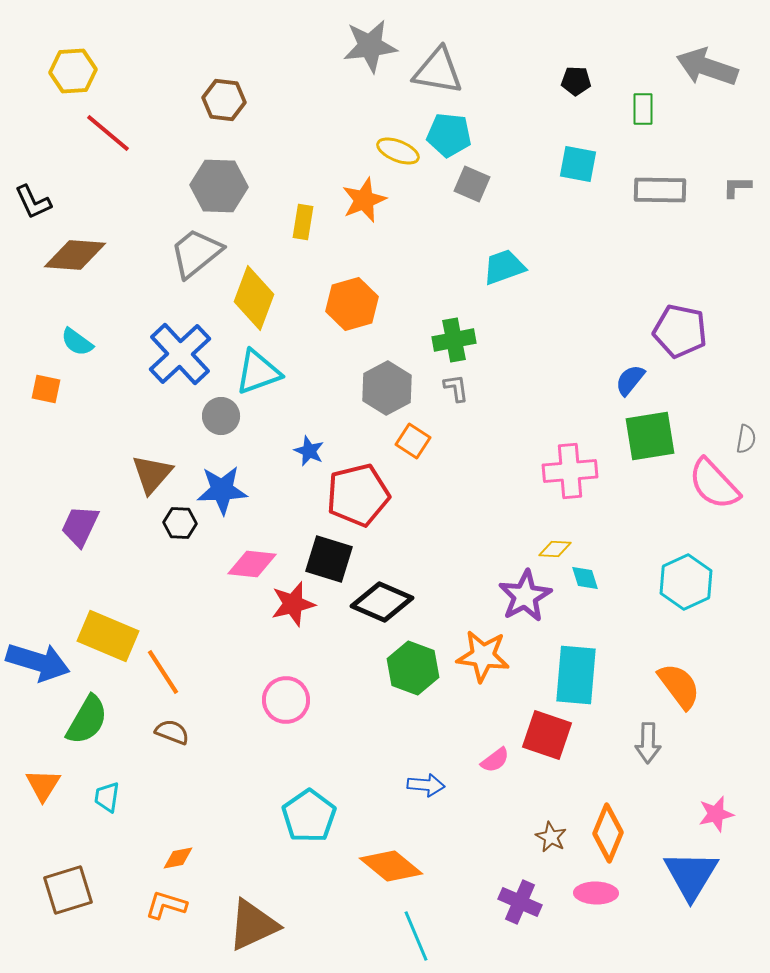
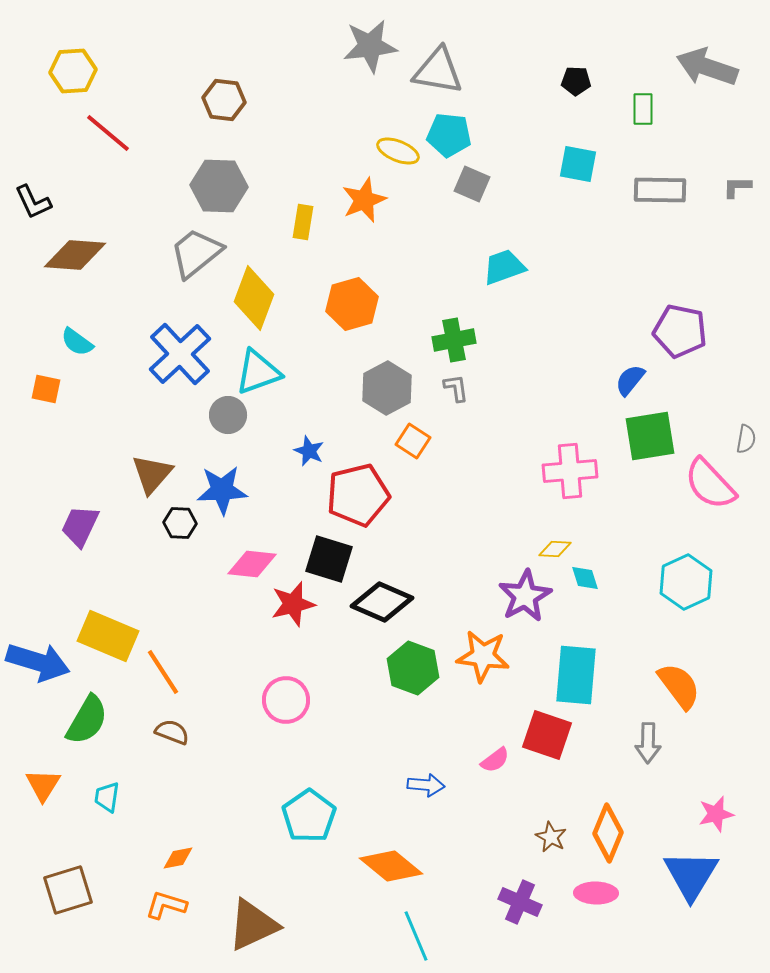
gray circle at (221, 416): moved 7 px right, 1 px up
pink semicircle at (714, 484): moved 4 px left
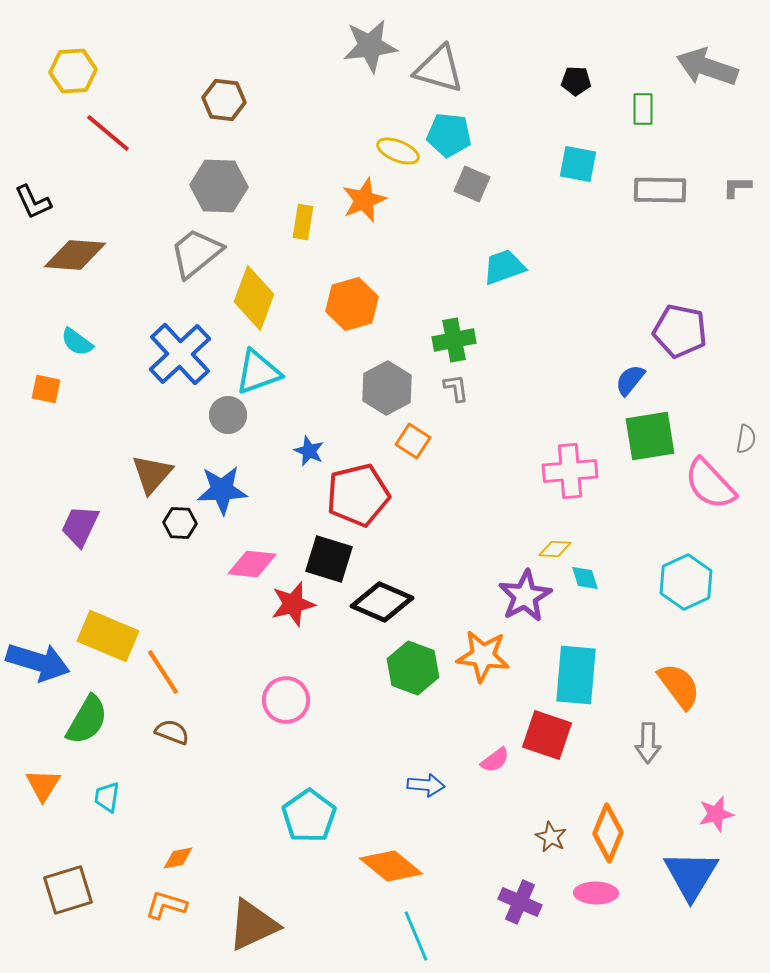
gray triangle at (438, 71): moved 1 px right, 2 px up; rotated 6 degrees clockwise
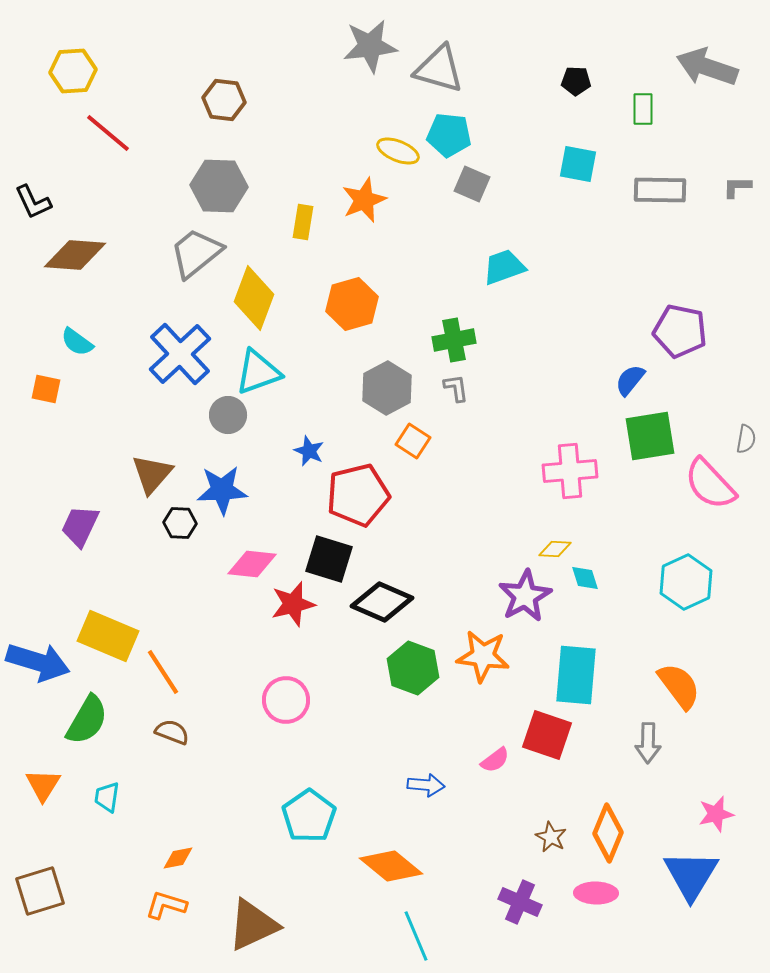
brown square at (68, 890): moved 28 px left, 1 px down
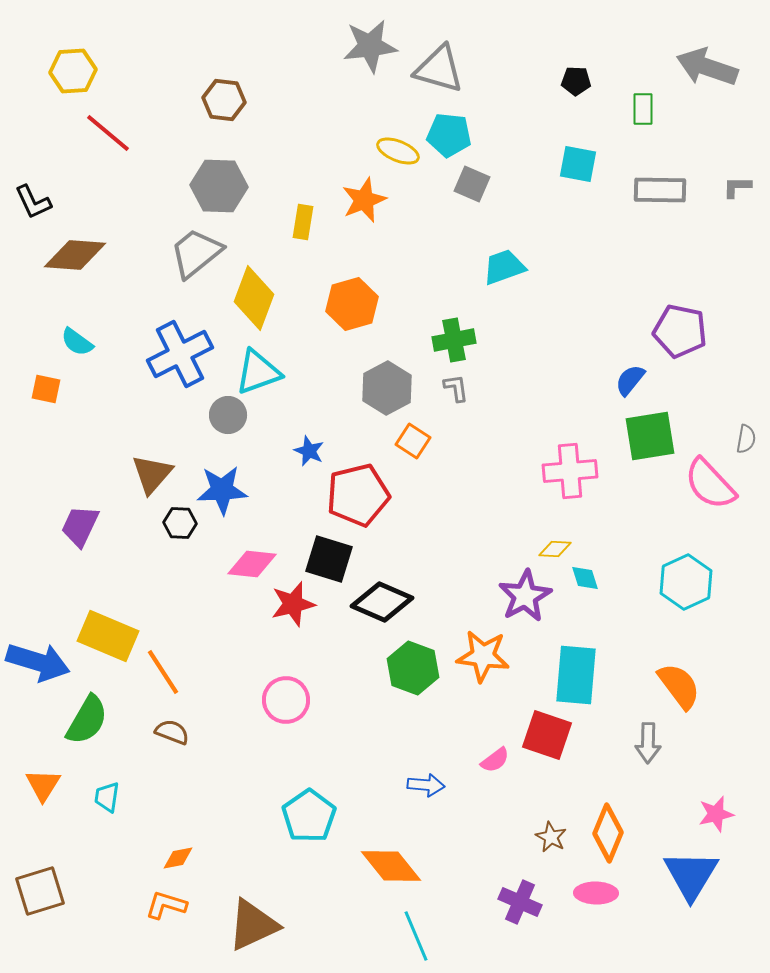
blue cross at (180, 354): rotated 16 degrees clockwise
orange diamond at (391, 866): rotated 12 degrees clockwise
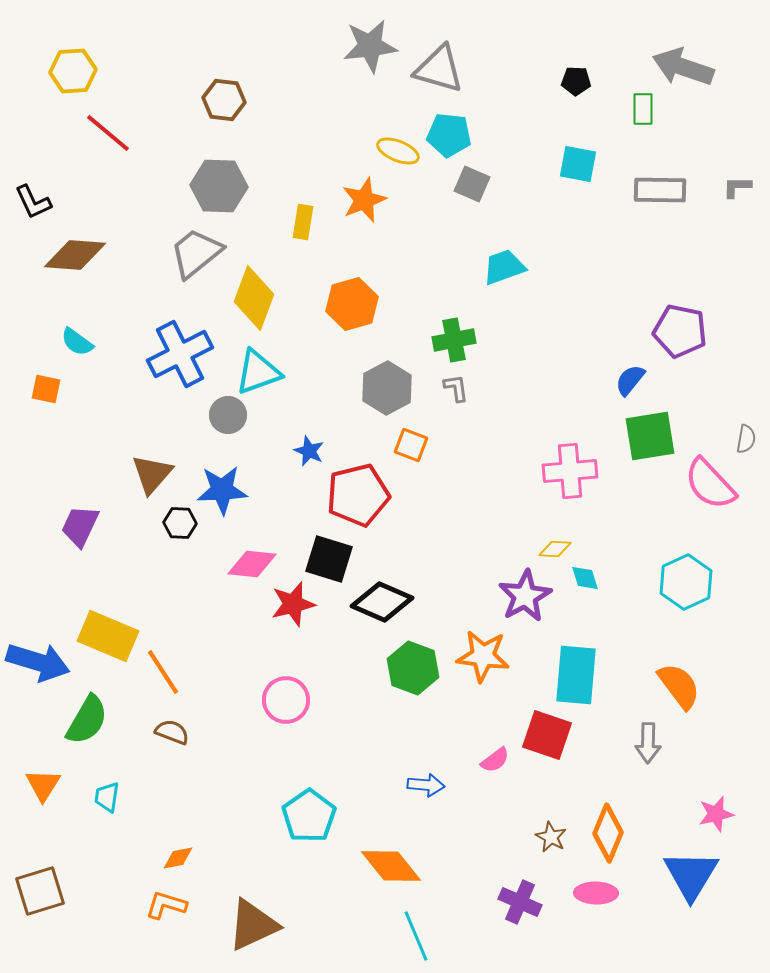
gray arrow at (707, 67): moved 24 px left
orange square at (413, 441): moved 2 px left, 4 px down; rotated 12 degrees counterclockwise
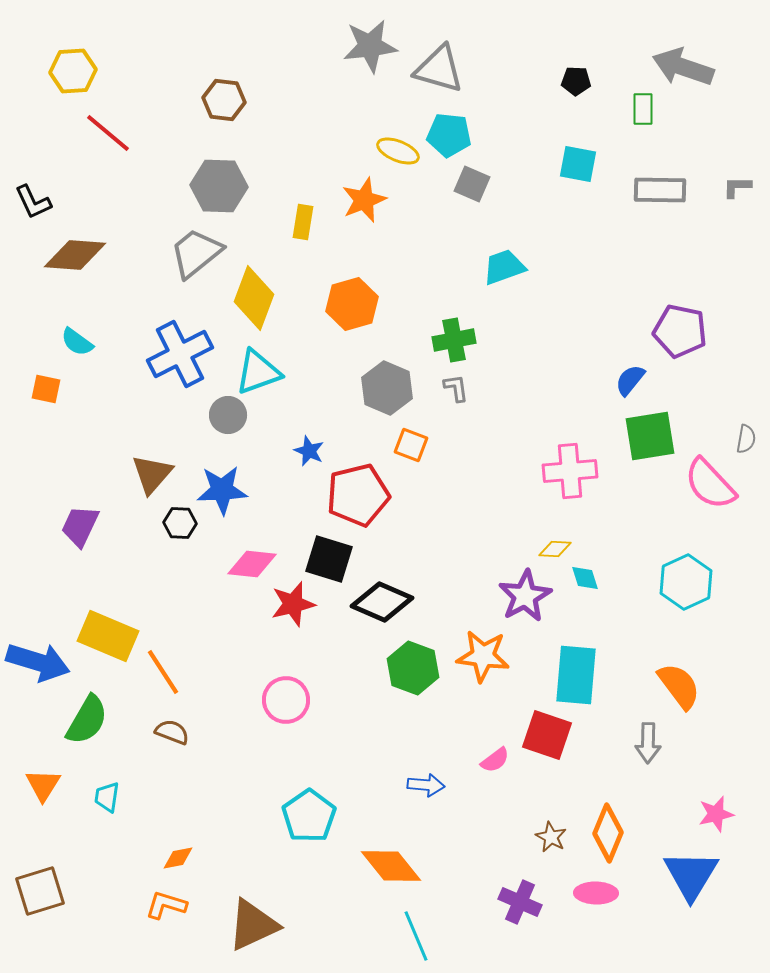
gray hexagon at (387, 388): rotated 9 degrees counterclockwise
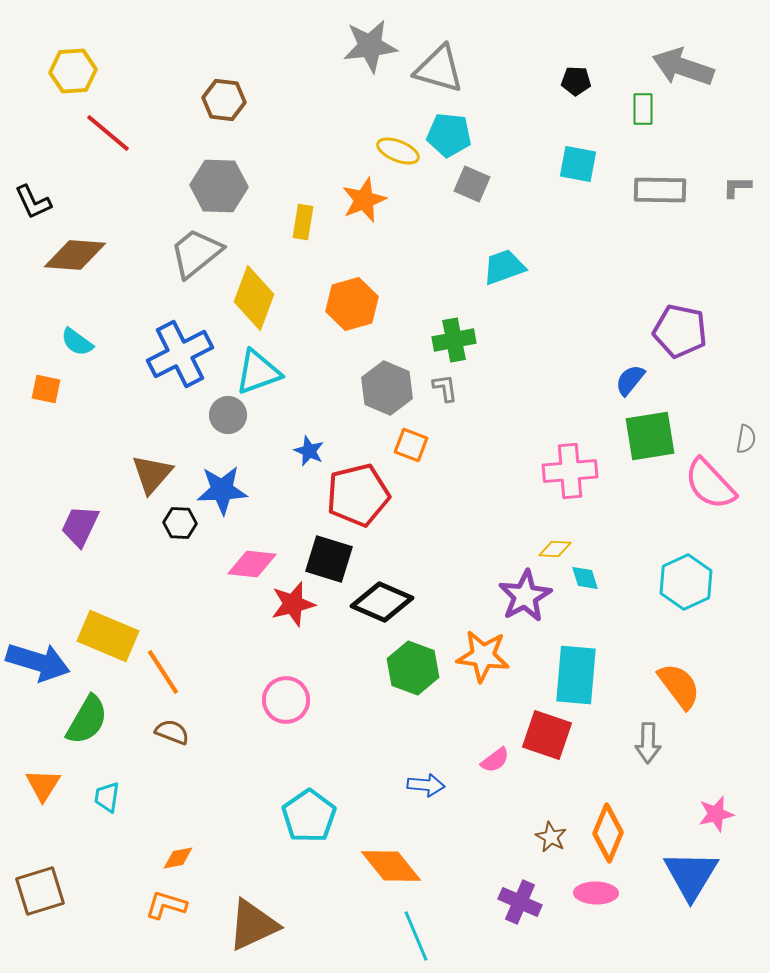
gray L-shape at (456, 388): moved 11 px left
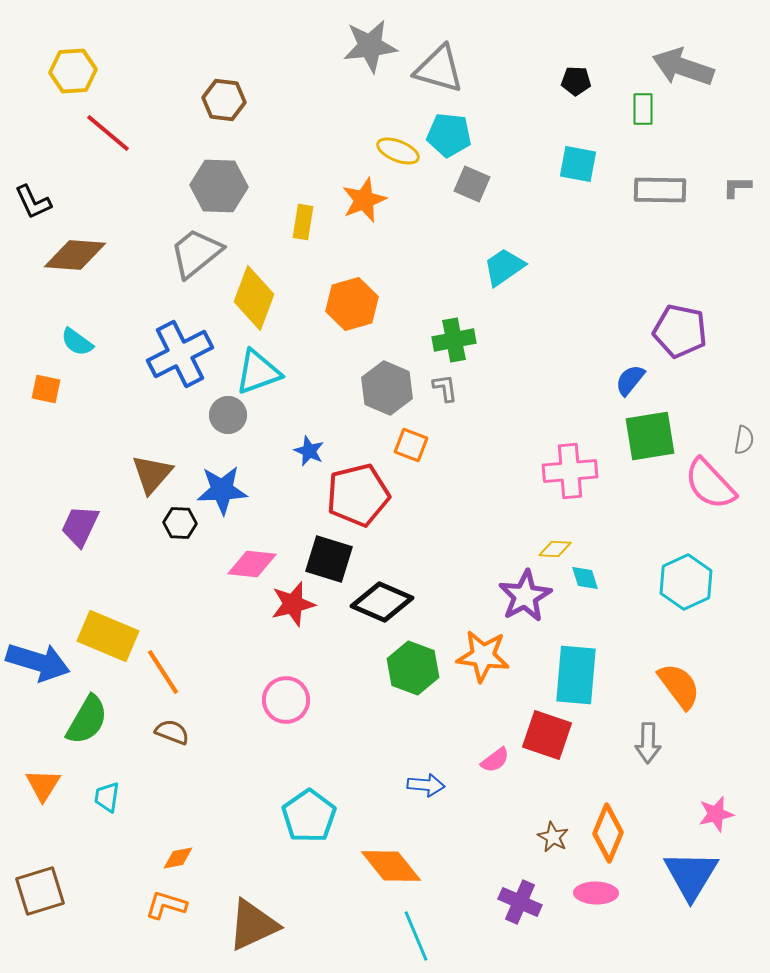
cyan trapezoid at (504, 267): rotated 15 degrees counterclockwise
gray semicircle at (746, 439): moved 2 px left, 1 px down
brown star at (551, 837): moved 2 px right
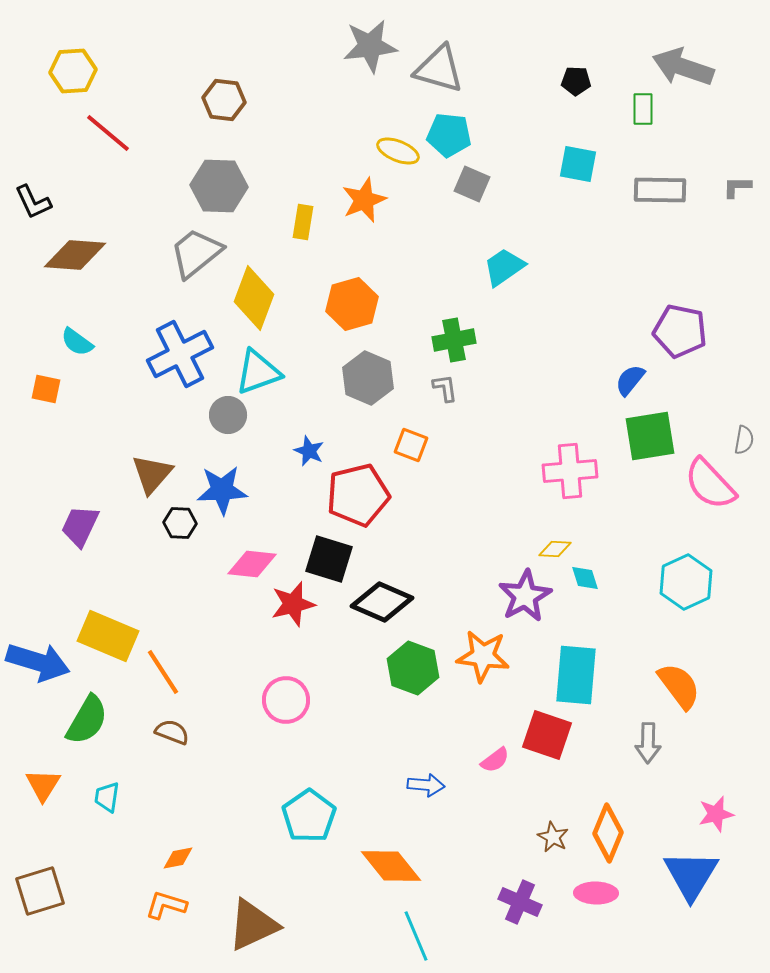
gray hexagon at (387, 388): moved 19 px left, 10 px up
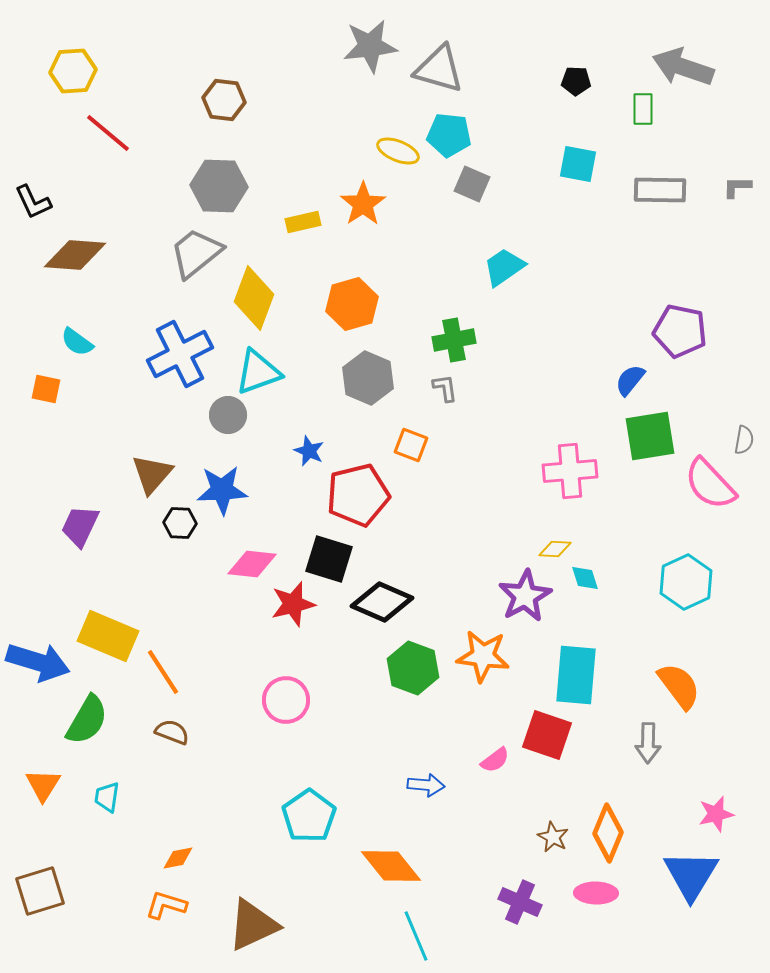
orange star at (364, 200): moved 1 px left, 4 px down; rotated 12 degrees counterclockwise
yellow rectangle at (303, 222): rotated 68 degrees clockwise
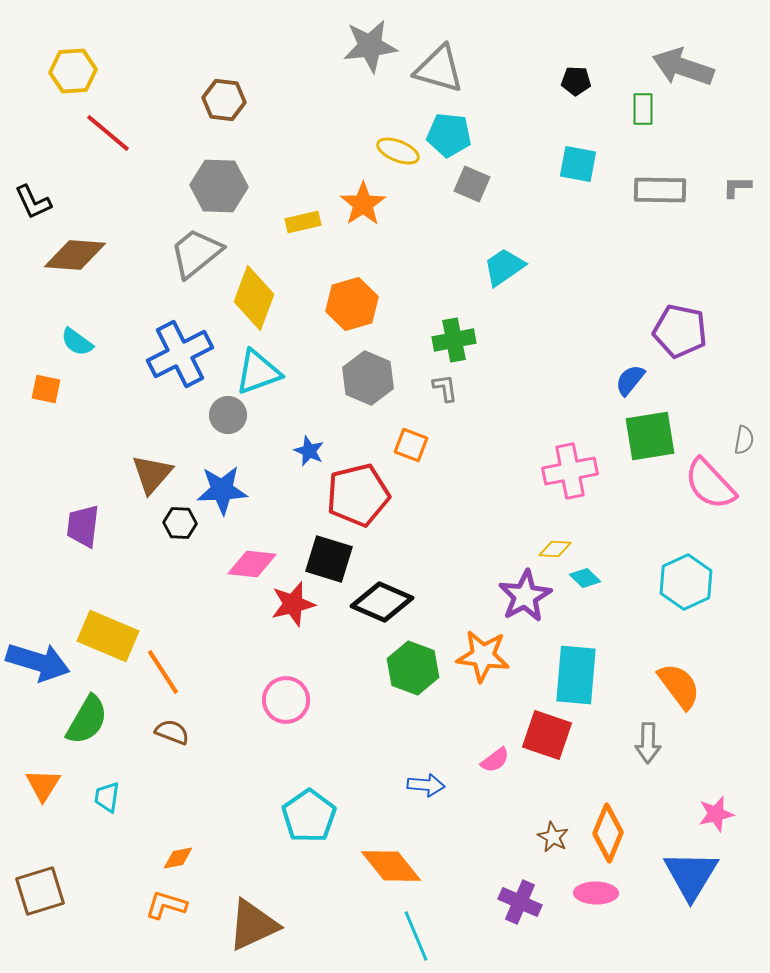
pink cross at (570, 471): rotated 6 degrees counterclockwise
purple trapezoid at (80, 526): moved 3 px right; rotated 18 degrees counterclockwise
cyan diamond at (585, 578): rotated 28 degrees counterclockwise
